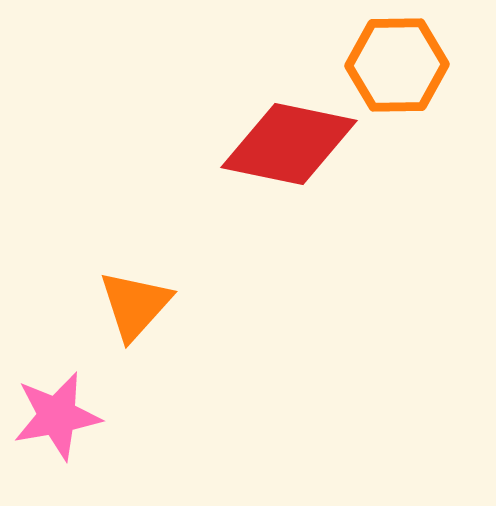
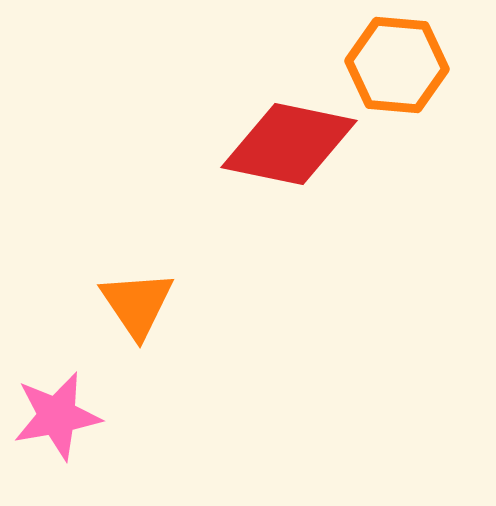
orange hexagon: rotated 6 degrees clockwise
orange triangle: moved 2 px right, 1 px up; rotated 16 degrees counterclockwise
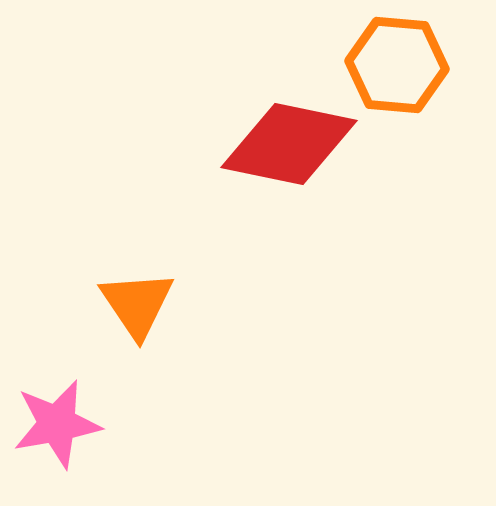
pink star: moved 8 px down
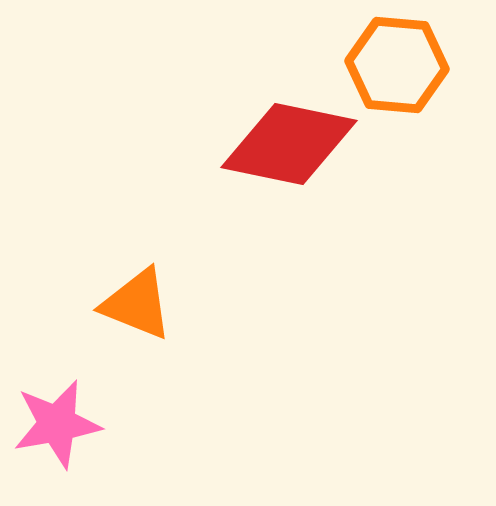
orange triangle: rotated 34 degrees counterclockwise
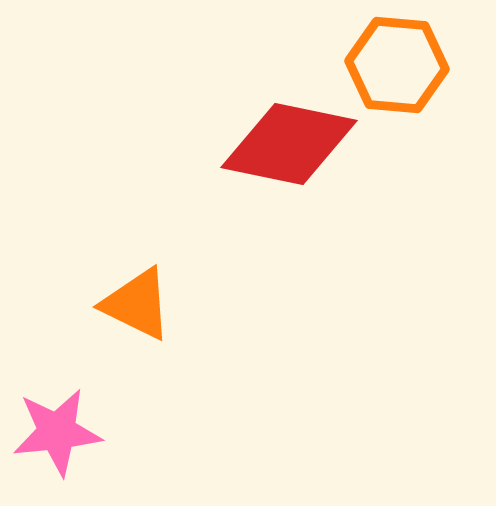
orange triangle: rotated 4 degrees clockwise
pink star: moved 8 px down; rotated 4 degrees clockwise
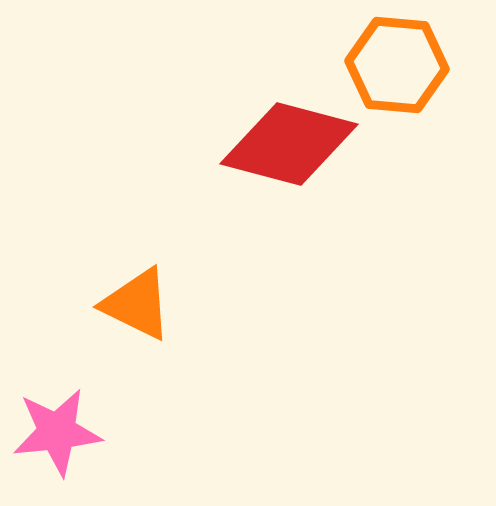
red diamond: rotated 3 degrees clockwise
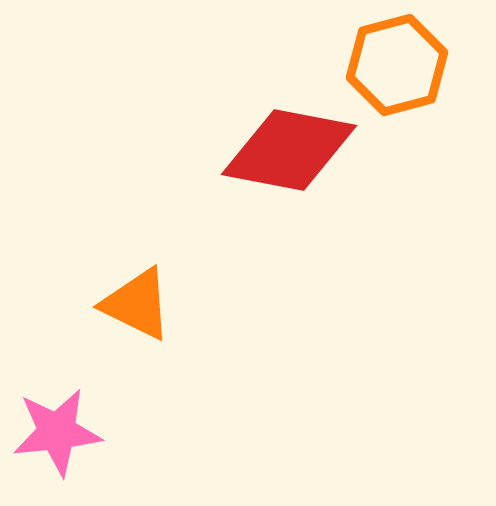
orange hexagon: rotated 20 degrees counterclockwise
red diamond: moved 6 px down; rotated 4 degrees counterclockwise
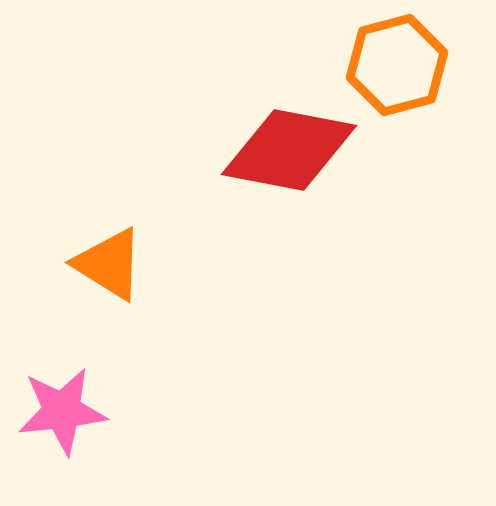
orange triangle: moved 28 px left, 40 px up; rotated 6 degrees clockwise
pink star: moved 5 px right, 21 px up
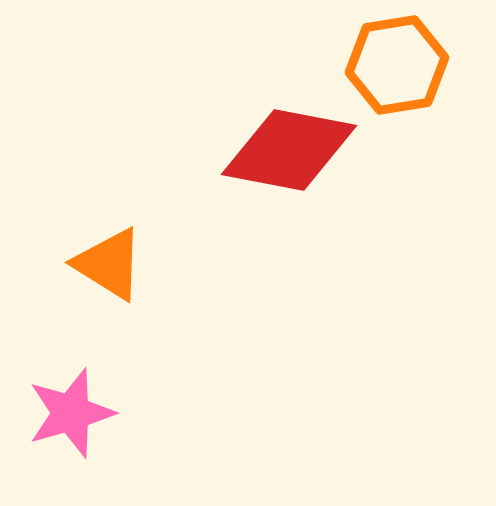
orange hexagon: rotated 6 degrees clockwise
pink star: moved 9 px right, 2 px down; rotated 10 degrees counterclockwise
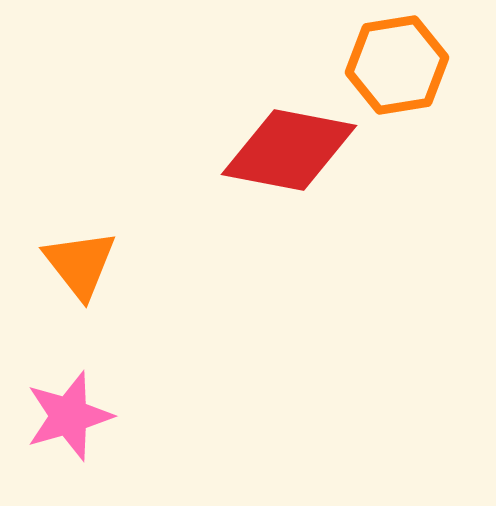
orange triangle: moved 29 px left; rotated 20 degrees clockwise
pink star: moved 2 px left, 3 px down
